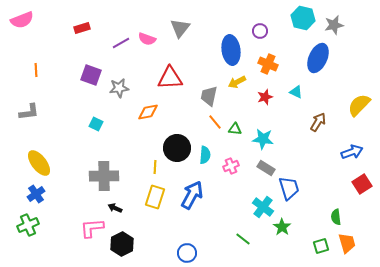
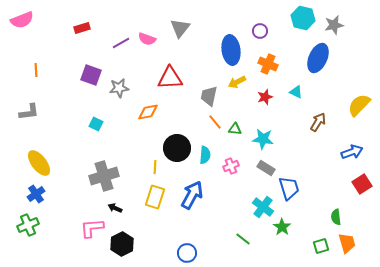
gray cross at (104, 176): rotated 16 degrees counterclockwise
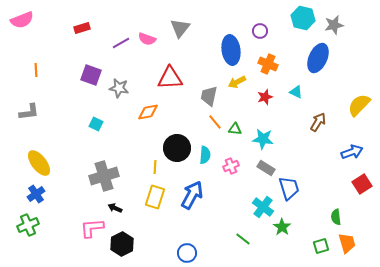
gray star at (119, 88): rotated 18 degrees clockwise
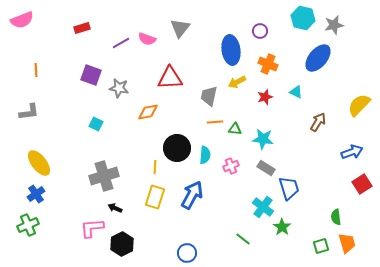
blue ellipse at (318, 58): rotated 16 degrees clockwise
orange line at (215, 122): rotated 56 degrees counterclockwise
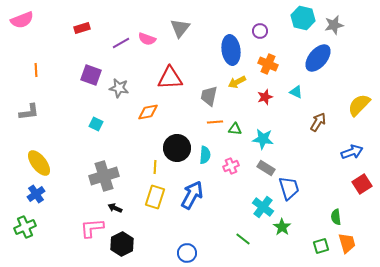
green cross at (28, 225): moved 3 px left, 2 px down
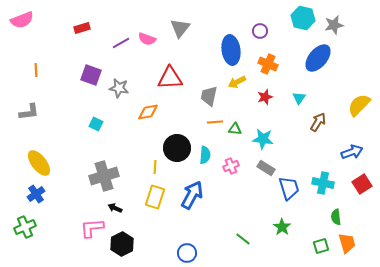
cyan triangle at (296, 92): moved 3 px right, 6 px down; rotated 40 degrees clockwise
cyan cross at (263, 207): moved 60 px right, 24 px up; rotated 25 degrees counterclockwise
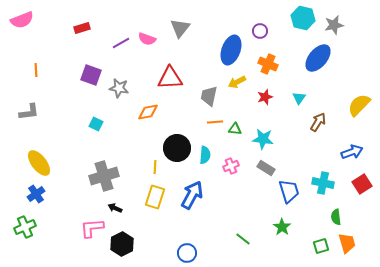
blue ellipse at (231, 50): rotated 28 degrees clockwise
blue trapezoid at (289, 188): moved 3 px down
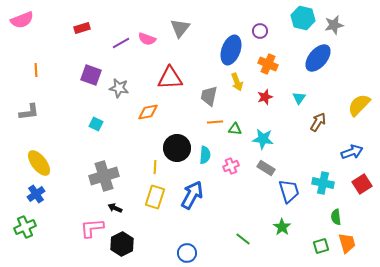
yellow arrow at (237, 82): rotated 84 degrees counterclockwise
